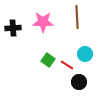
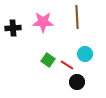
black circle: moved 2 px left
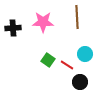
black circle: moved 3 px right
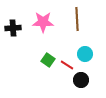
brown line: moved 2 px down
black circle: moved 1 px right, 2 px up
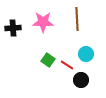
cyan circle: moved 1 px right
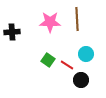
pink star: moved 7 px right
black cross: moved 1 px left, 4 px down
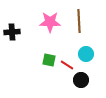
brown line: moved 2 px right, 2 px down
green square: moved 1 px right; rotated 24 degrees counterclockwise
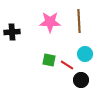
cyan circle: moved 1 px left
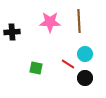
green square: moved 13 px left, 8 px down
red line: moved 1 px right, 1 px up
black circle: moved 4 px right, 2 px up
